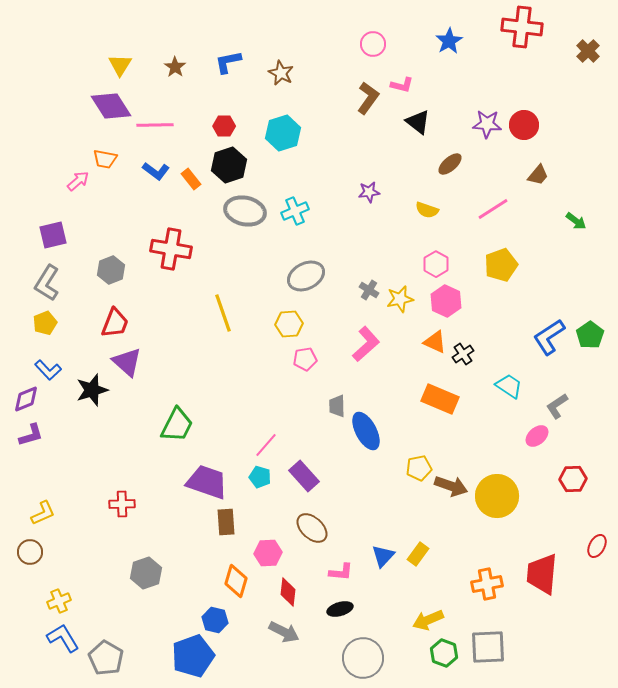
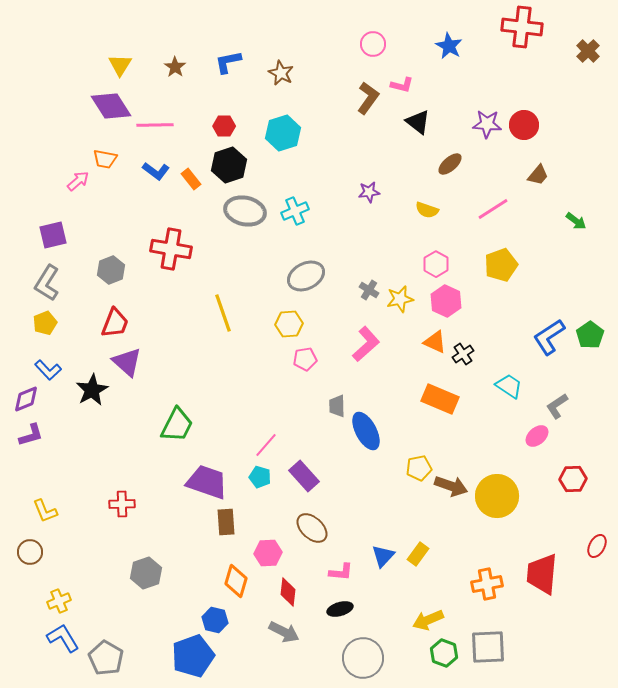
blue star at (449, 41): moved 5 px down; rotated 12 degrees counterclockwise
black star at (92, 390): rotated 12 degrees counterclockwise
yellow L-shape at (43, 513): moved 2 px right, 2 px up; rotated 92 degrees clockwise
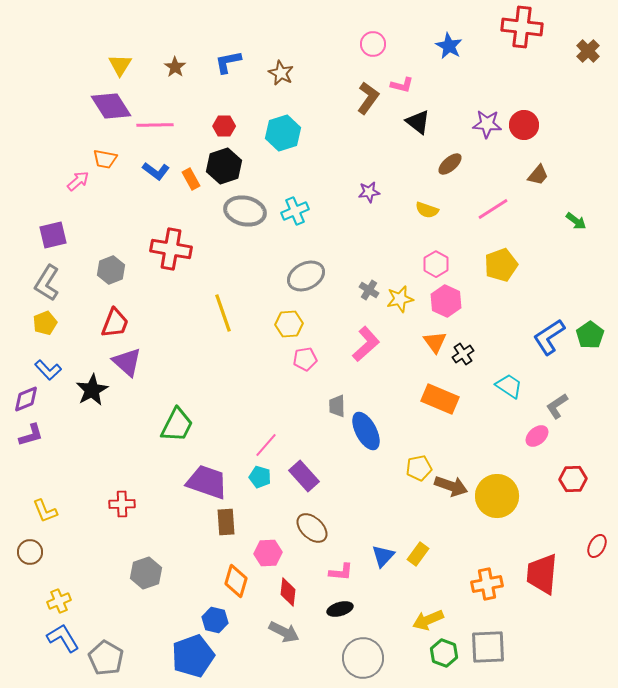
black hexagon at (229, 165): moved 5 px left, 1 px down
orange rectangle at (191, 179): rotated 10 degrees clockwise
orange triangle at (435, 342): rotated 30 degrees clockwise
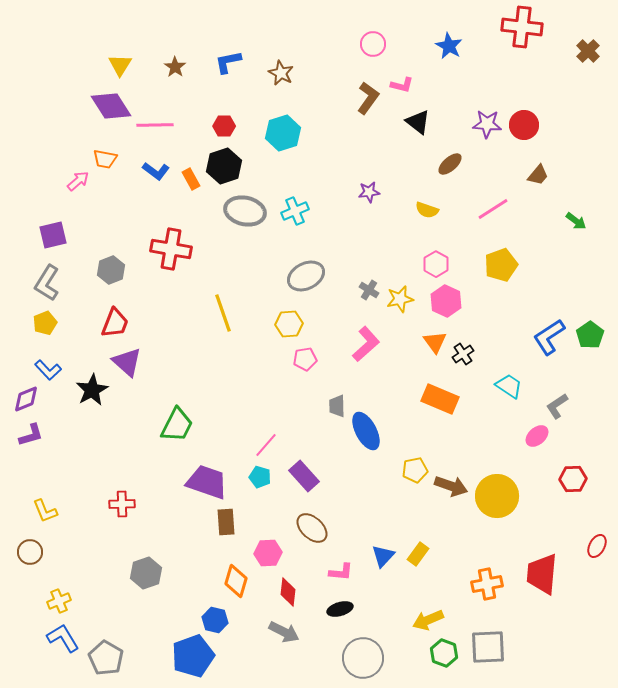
yellow pentagon at (419, 468): moved 4 px left, 2 px down
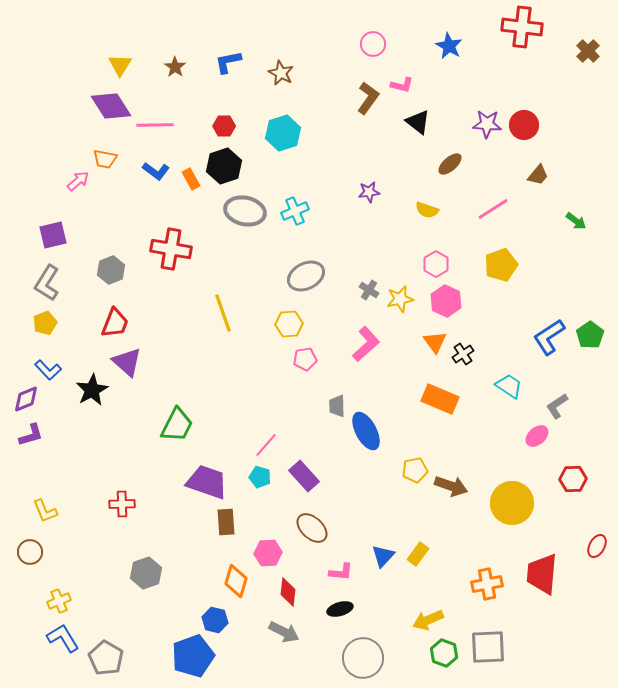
yellow circle at (497, 496): moved 15 px right, 7 px down
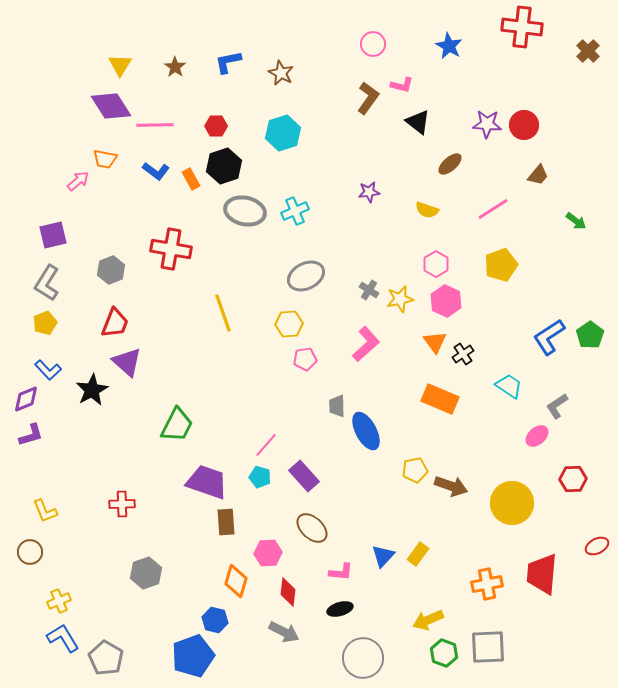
red hexagon at (224, 126): moved 8 px left
red ellipse at (597, 546): rotated 35 degrees clockwise
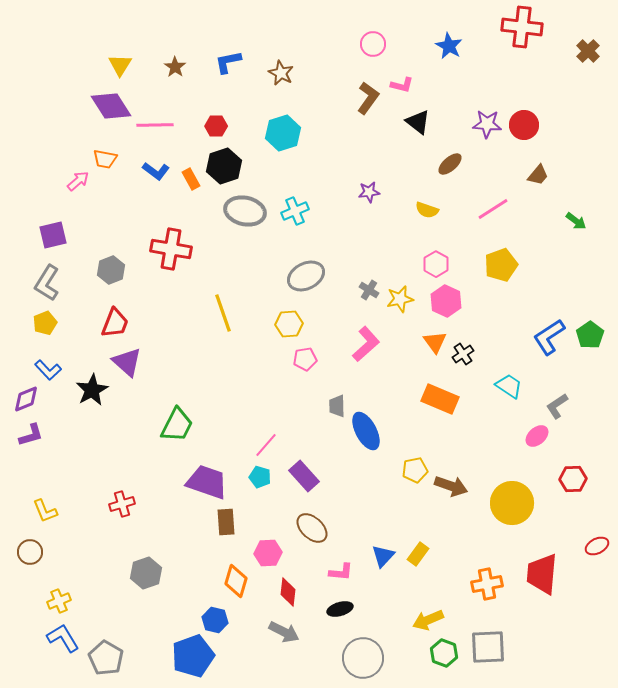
red cross at (122, 504): rotated 15 degrees counterclockwise
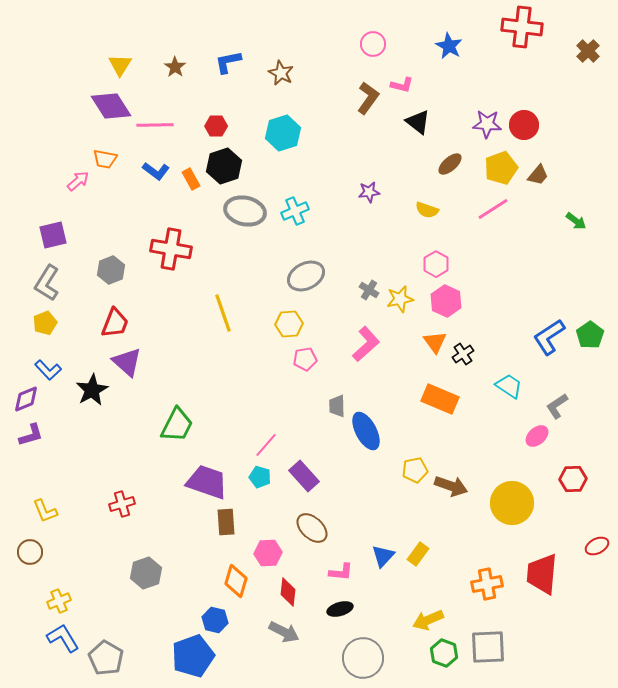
yellow pentagon at (501, 265): moved 97 px up
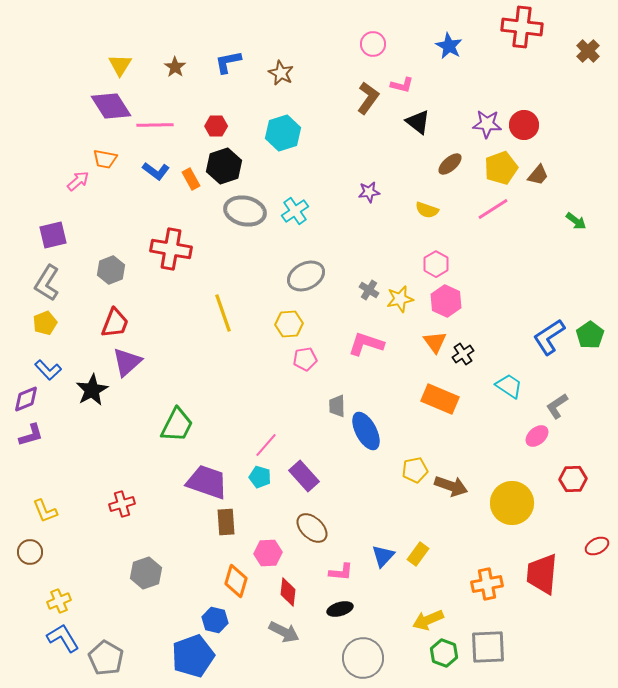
cyan cross at (295, 211): rotated 12 degrees counterclockwise
pink L-shape at (366, 344): rotated 120 degrees counterclockwise
purple triangle at (127, 362): rotated 36 degrees clockwise
